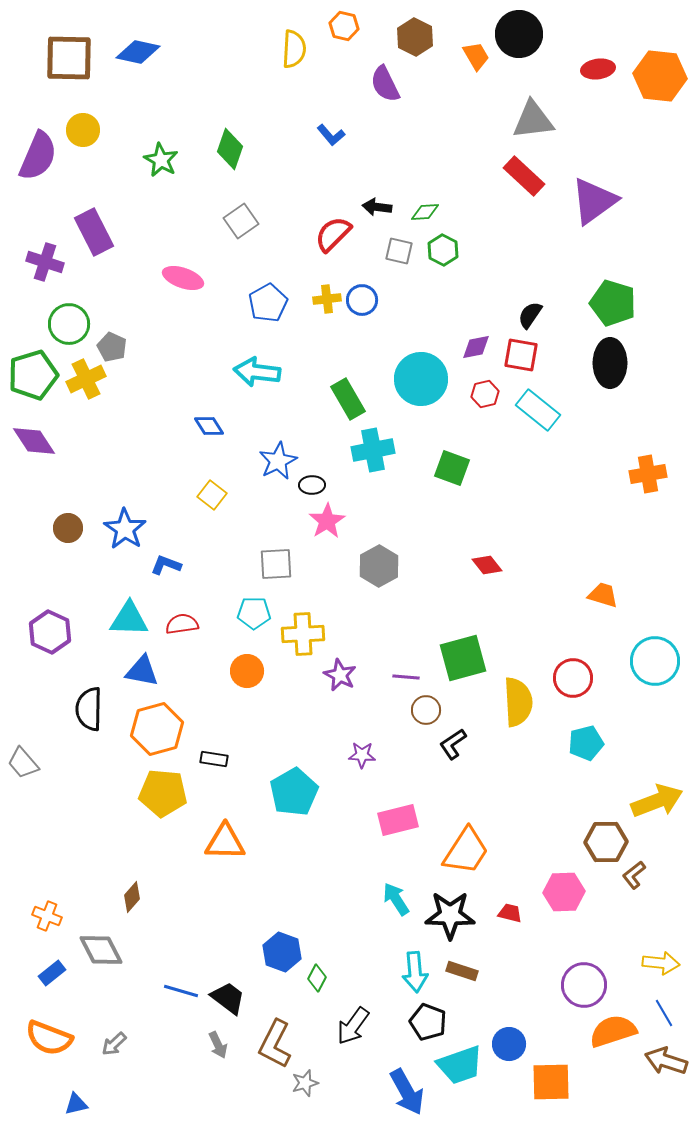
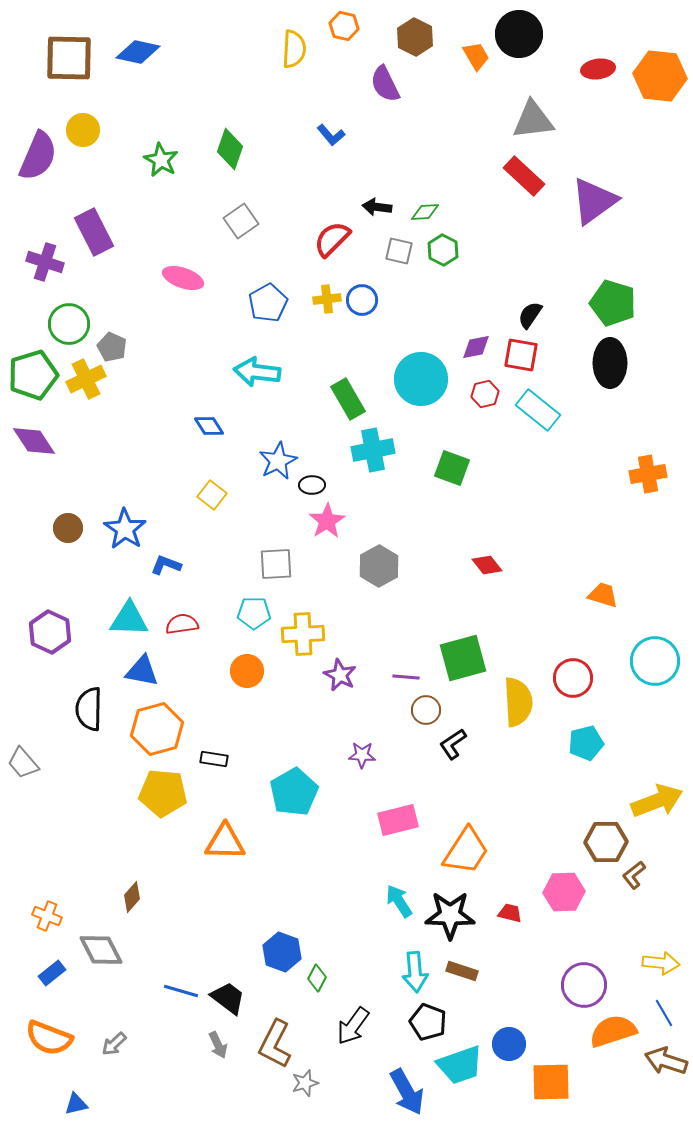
red semicircle at (333, 234): moved 1 px left, 5 px down
cyan arrow at (396, 899): moved 3 px right, 2 px down
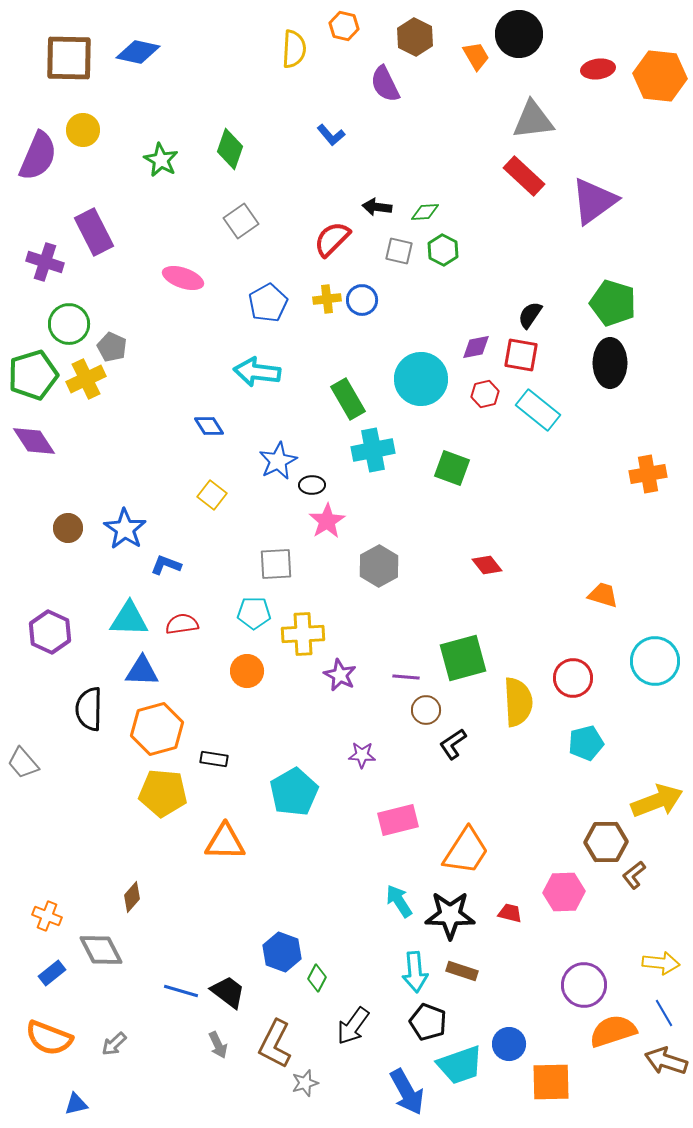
blue triangle at (142, 671): rotated 9 degrees counterclockwise
black trapezoid at (228, 998): moved 6 px up
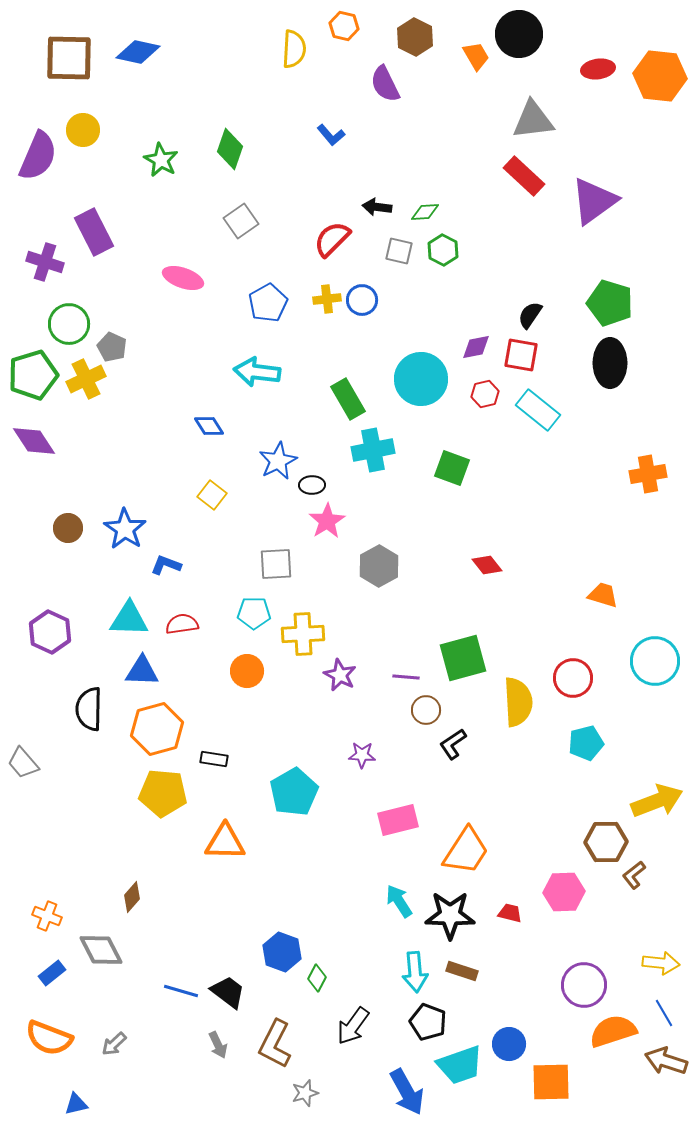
green pentagon at (613, 303): moved 3 px left
gray star at (305, 1083): moved 10 px down
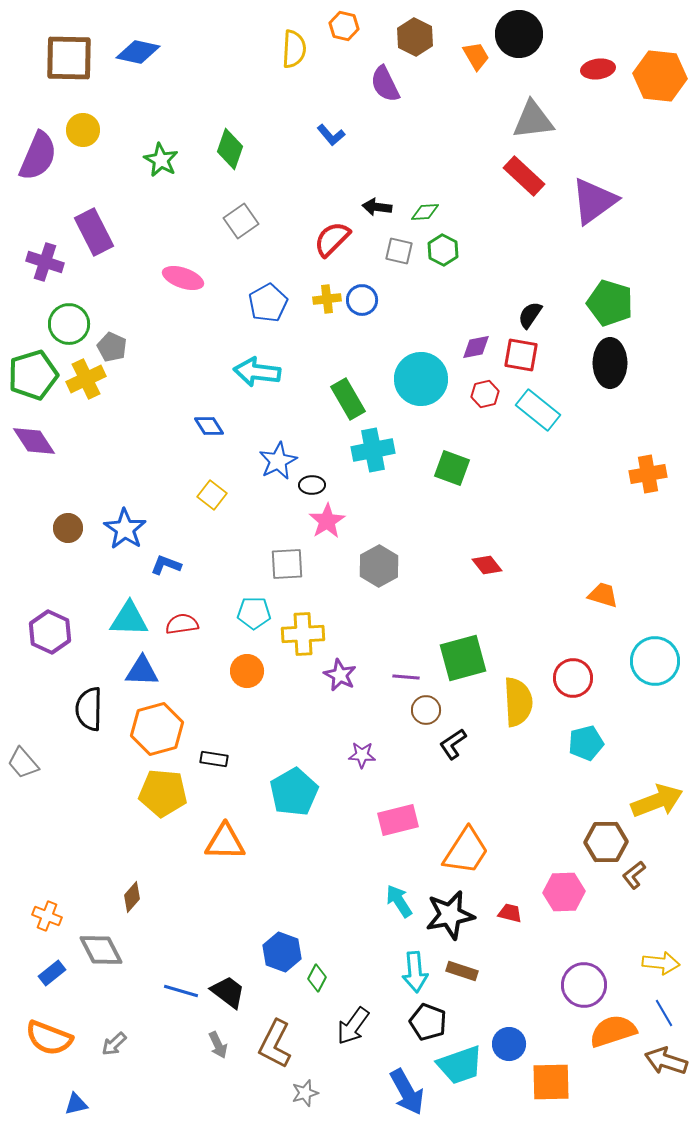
gray square at (276, 564): moved 11 px right
black star at (450, 915): rotated 12 degrees counterclockwise
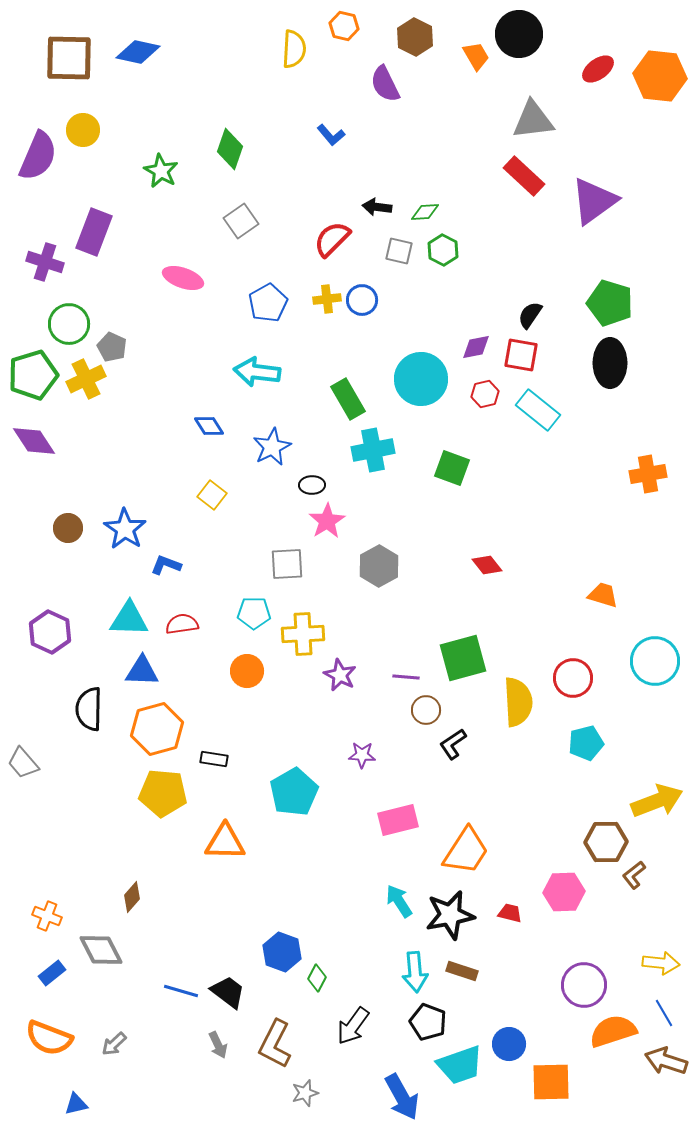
red ellipse at (598, 69): rotated 28 degrees counterclockwise
green star at (161, 160): moved 11 px down
purple rectangle at (94, 232): rotated 48 degrees clockwise
blue star at (278, 461): moved 6 px left, 14 px up
blue arrow at (407, 1092): moved 5 px left, 5 px down
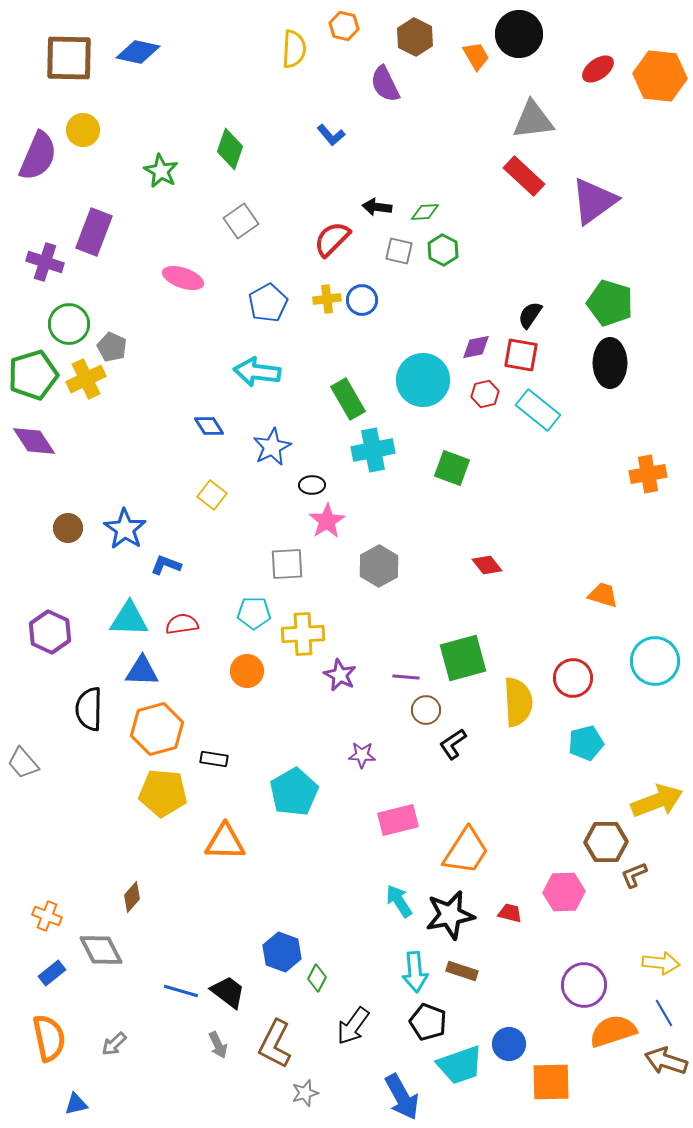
cyan circle at (421, 379): moved 2 px right, 1 px down
brown L-shape at (634, 875): rotated 16 degrees clockwise
orange semicircle at (49, 1038): rotated 123 degrees counterclockwise
